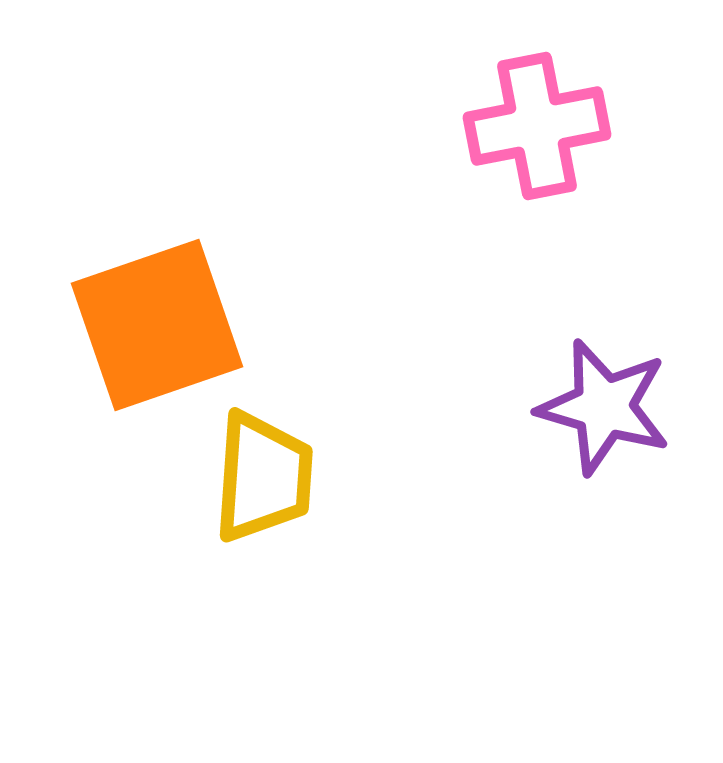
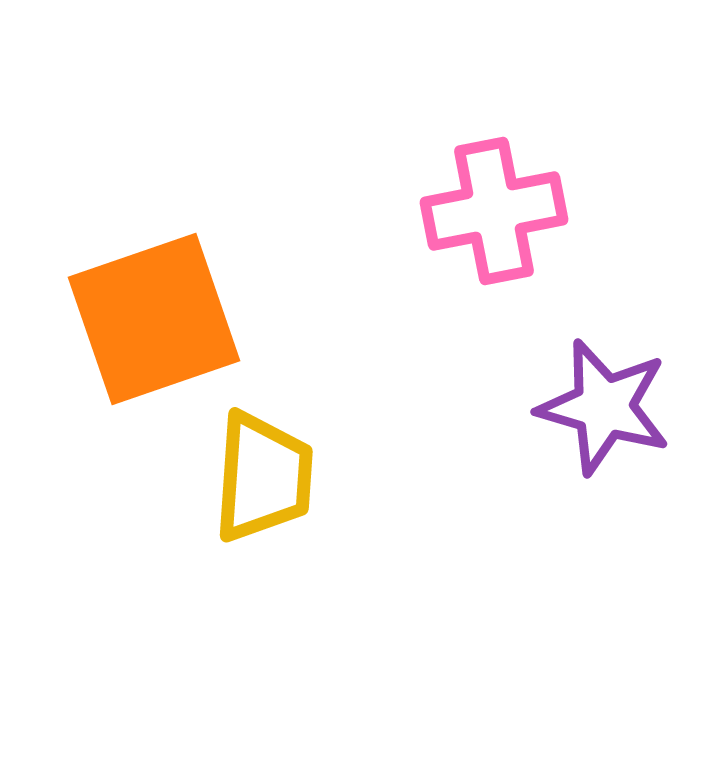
pink cross: moved 43 px left, 85 px down
orange square: moved 3 px left, 6 px up
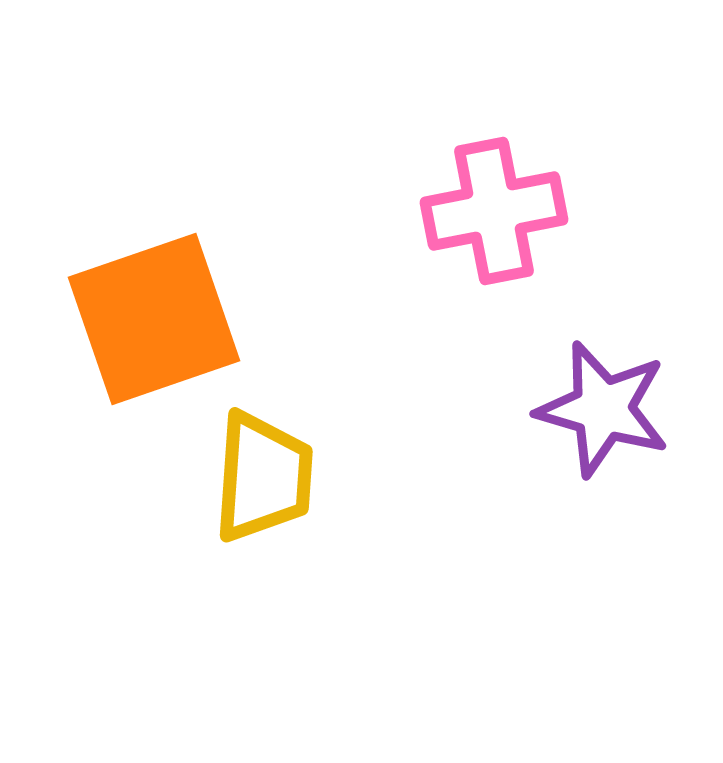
purple star: moved 1 px left, 2 px down
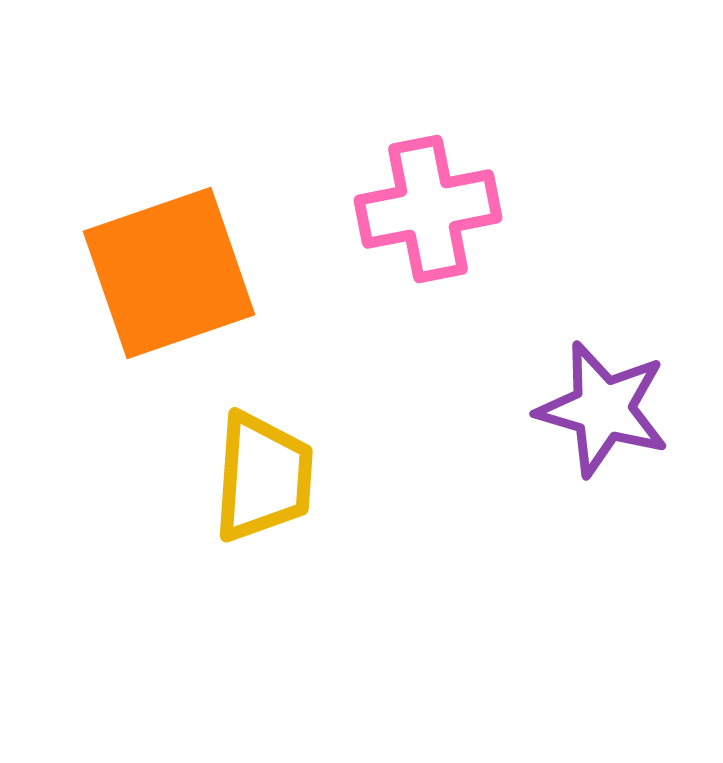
pink cross: moved 66 px left, 2 px up
orange square: moved 15 px right, 46 px up
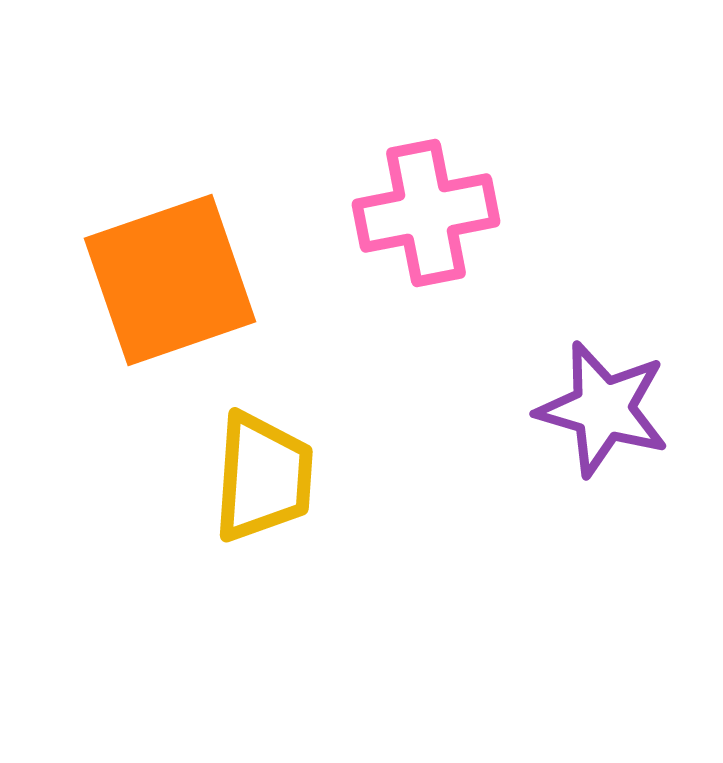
pink cross: moved 2 px left, 4 px down
orange square: moved 1 px right, 7 px down
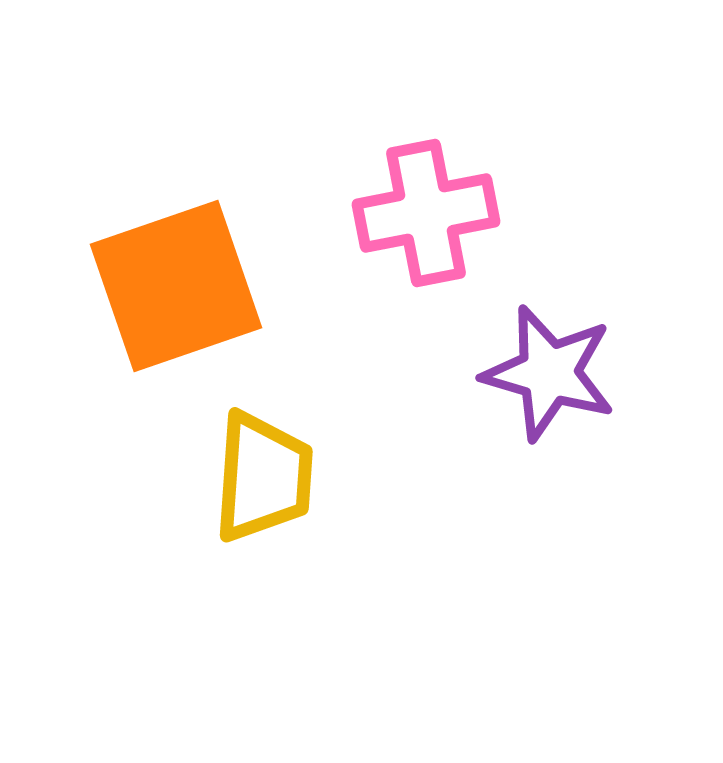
orange square: moved 6 px right, 6 px down
purple star: moved 54 px left, 36 px up
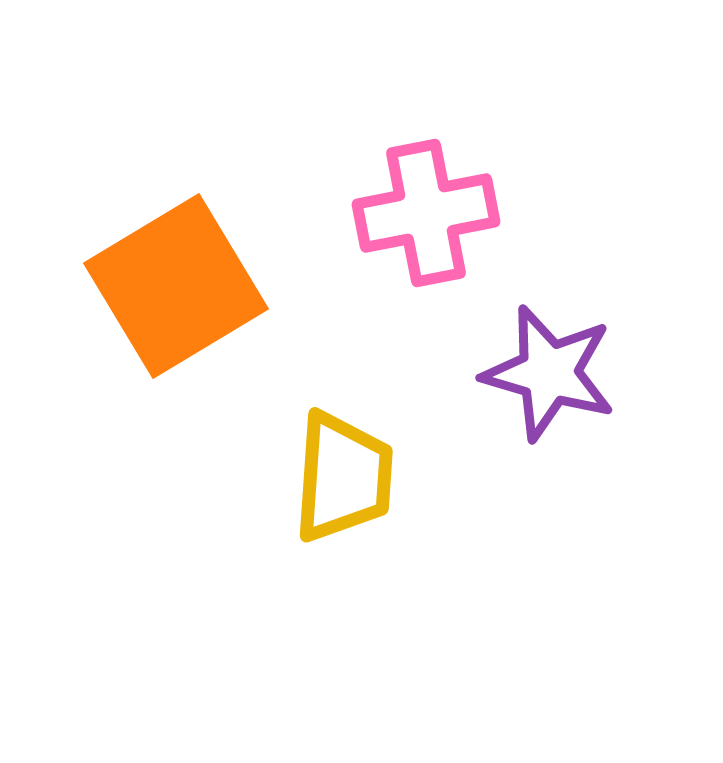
orange square: rotated 12 degrees counterclockwise
yellow trapezoid: moved 80 px right
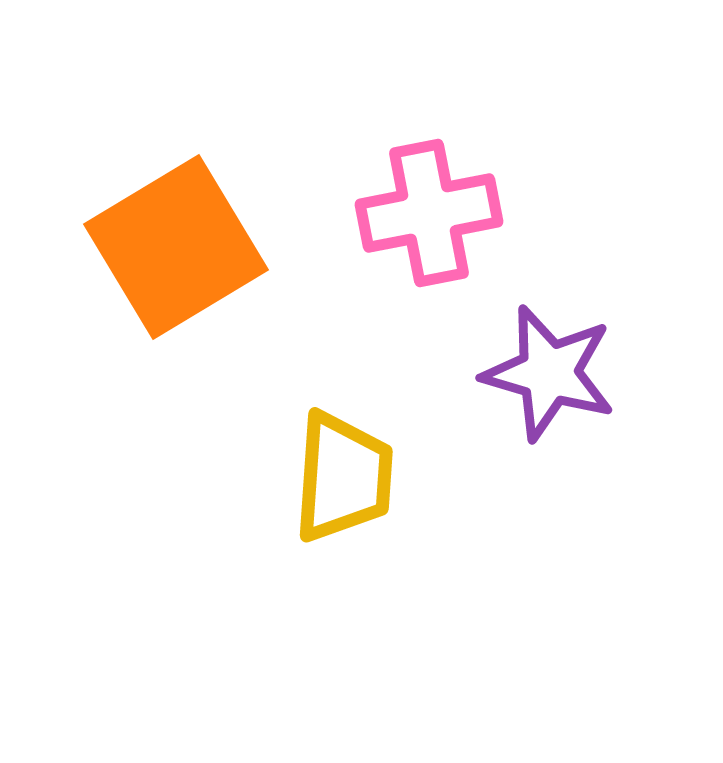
pink cross: moved 3 px right
orange square: moved 39 px up
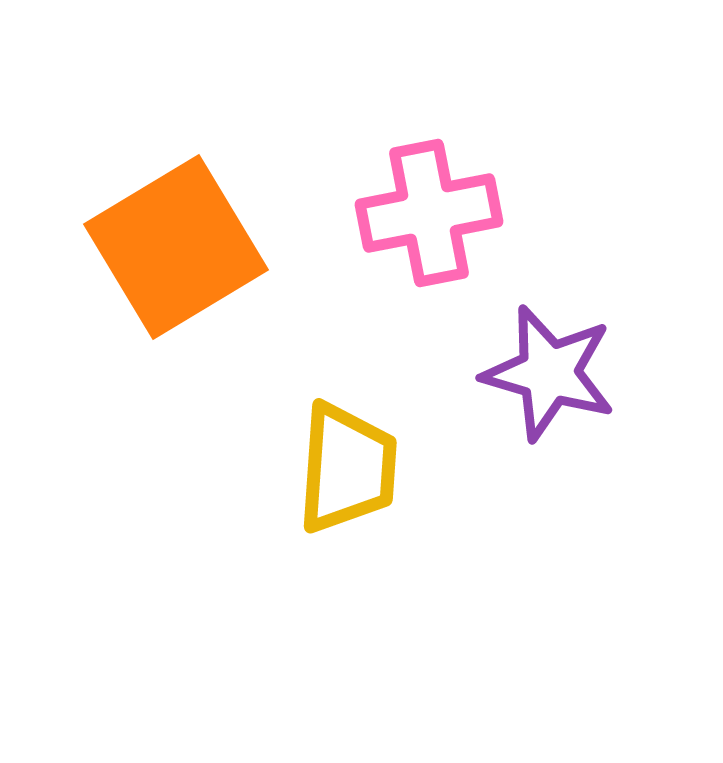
yellow trapezoid: moved 4 px right, 9 px up
